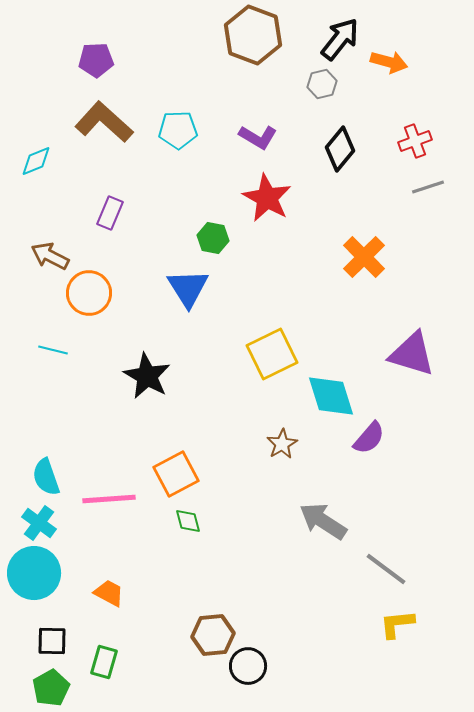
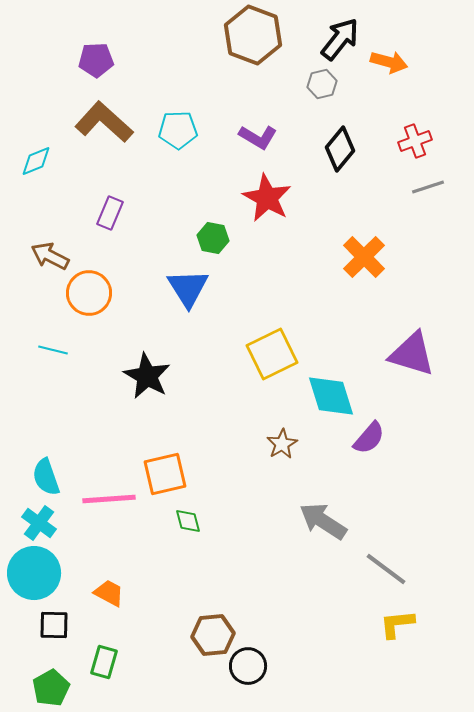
orange square at (176, 474): moved 11 px left; rotated 15 degrees clockwise
black square at (52, 641): moved 2 px right, 16 px up
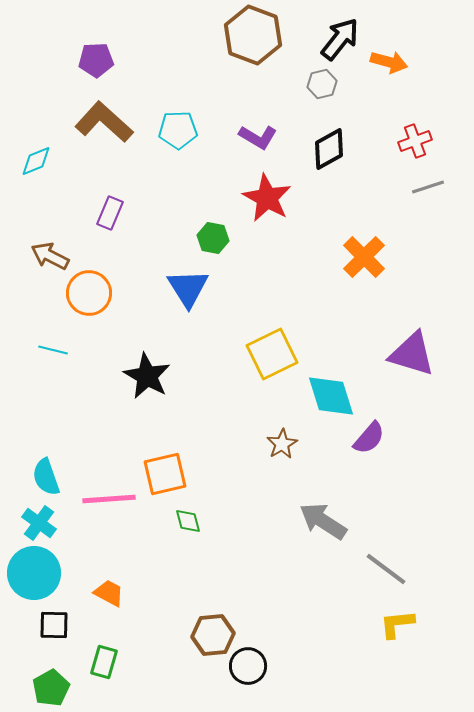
black diamond at (340, 149): moved 11 px left; rotated 21 degrees clockwise
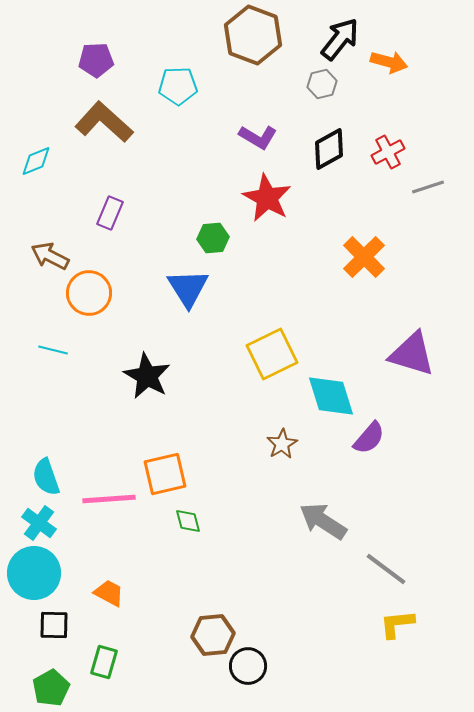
cyan pentagon at (178, 130): moved 44 px up
red cross at (415, 141): moved 27 px left, 11 px down; rotated 8 degrees counterclockwise
green hexagon at (213, 238): rotated 16 degrees counterclockwise
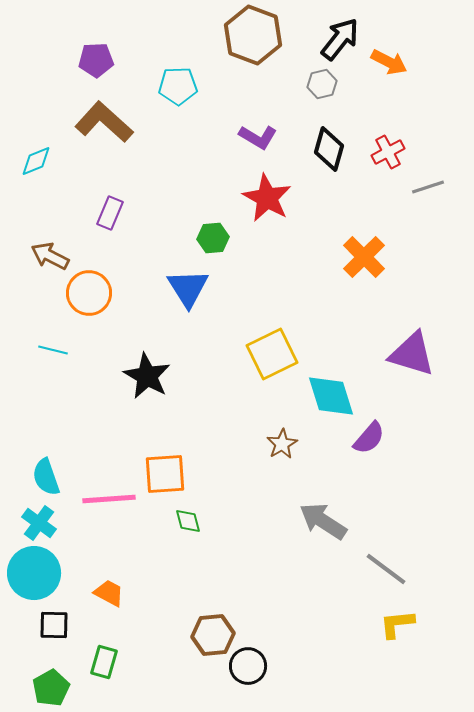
orange arrow at (389, 62): rotated 12 degrees clockwise
black diamond at (329, 149): rotated 45 degrees counterclockwise
orange square at (165, 474): rotated 9 degrees clockwise
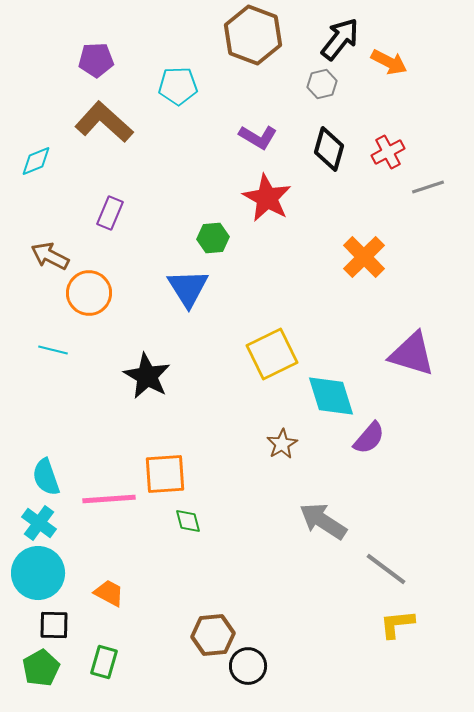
cyan circle at (34, 573): moved 4 px right
green pentagon at (51, 688): moved 10 px left, 20 px up
